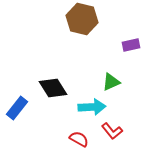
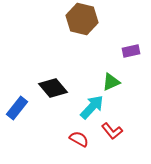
purple rectangle: moved 6 px down
black diamond: rotated 8 degrees counterclockwise
cyan arrow: rotated 44 degrees counterclockwise
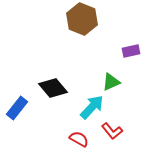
brown hexagon: rotated 8 degrees clockwise
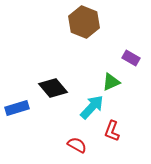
brown hexagon: moved 2 px right, 3 px down
purple rectangle: moved 7 px down; rotated 42 degrees clockwise
blue rectangle: rotated 35 degrees clockwise
red L-shape: rotated 60 degrees clockwise
red semicircle: moved 2 px left, 6 px down
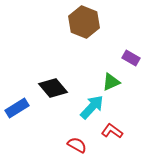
blue rectangle: rotated 15 degrees counterclockwise
red L-shape: rotated 105 degrees clockwise
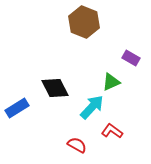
black diamond: moved 2 px right; rotated 12 degrees clockwise
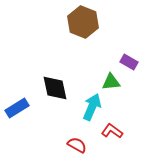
brown hexagon: moved 1 px left
purple rectangle: moved 2 px left, 4 px down
green triangle: rotated 18 degrees clockwise
black diamond: rotated 16 degrees clockwise
cyan arrow: rotated 20 degrees counterclockwise
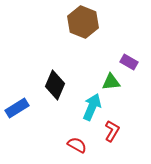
black diamond: moved 3 px up; rotated 36 degrees clockwise
red L-shape: rotated 85 degrees clockwise
